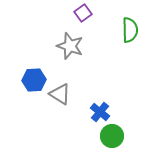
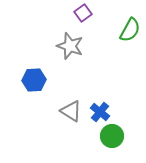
green semicircle: rotated 30 degrees clockwise
gray triangle: moved 11 px right, 17 px down
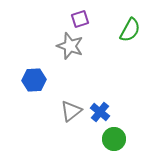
purple square: moved 3 px left, 6 px down; rotated 18 degrees clockwise
gray triangle: rotated 50 degrees clockwise
green circle: moved 2 px right, 3 px down
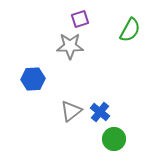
gray star: rotated 20 degrees counterclockwise
blue hexagon: moved 1 px left, 1 px up
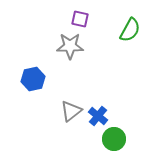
purple square: rotated 30 degrees clockwise
blue hexagon: rotated 10 degrees counterclockwise
blue cross: moved 2 px left, 4 px down
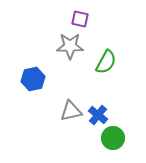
green semicircle: moved 24 px left, 32 px down
gray triangle: rotated 25 degrees clockwise
blue cross: moved 1 px up
green circle: moved 1 px left, 1 px up
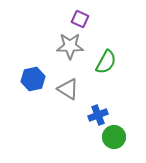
purple square: rotated 12 degrees clockwise
gray triangle: moved 3 px left, 22 px up; rotated 45 degrees clockwise
blue cross: rotated 30 degrees clockwise
green circle: moved 1 px right, 1 px up
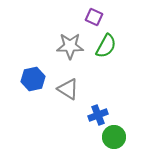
purple square: moved 14 px right, 2 px up
green semicircle: moved 16 px up
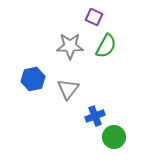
gray triangle: rotated 35 degrees clockwise
blue cross: moved 3 px left, 1 px down
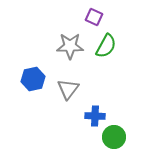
blue cross: rotated 24 degrees clockwise
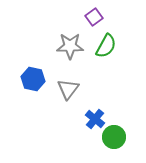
purple square: rotated 30 degrees clockwise
blue hexagon: rotated 25 degrees clockwise
blue cross: moved 3 px down; rotated 36 degrees clockwise
